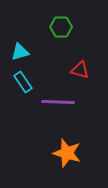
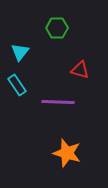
green hexagon: moved 4 px left, 1 px down
cyan triangle: rotated 36 degrees counterclockwise
cyan rectangle: moved 6 px left, 3 px down
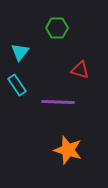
orange star: moved 1 px right, 3 px up
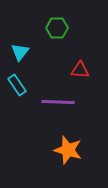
red triangle: rotated 12 degrees counterclockwise
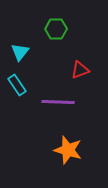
green hexagon: moved 1 px left, 1 px down
red triangle: rotated 24 degrees counterclockwise
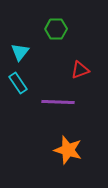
cyan rectangle: moved 1 px right, 2 px up
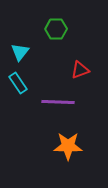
orange star: moved 4 px up; rotated 16 degrees counterclockwise
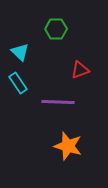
cyan triangle: rotated 24 degrees counterclockwise
orange star: rotated 16 degrees clockwise
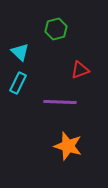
green hexagon: rotated 15 degrees counterclockwise
cyan rectangle: rotated 60 degrees clockwise
purple line: moved 2 px right
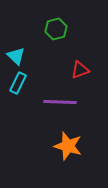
cyan triangle: moved 4 px left, 4 px down
